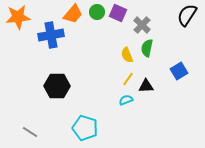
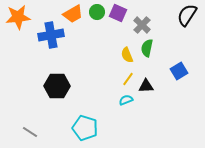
orange trapezoid: rotated 20 degrees clockwise
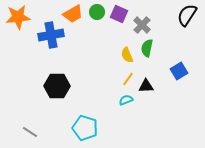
purple square: moved 1 px right, 1 px down
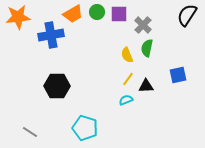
purple square: rotated 24 degrees counterclockwise
gray cross: moved 1 px right
blue square: moved 1 px left, 4 px down; rotated 18 degrees clockwise
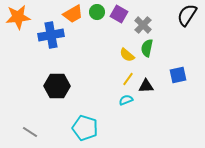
purple square: rotated 30 degrees clockwise
yellow semicircle: rotated 28 degrees counterclockwise
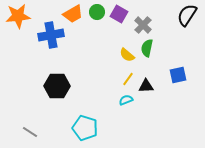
orange star: moved 1 px up
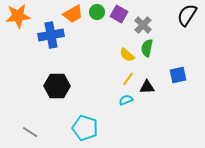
black triangle: moved 1 px right, 1 px down
